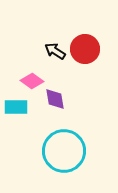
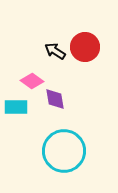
red circle: moved 2 px up
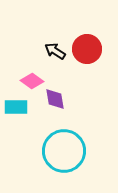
red circle: moved 2 px right, 2 px down
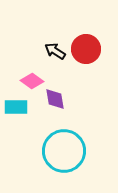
red circle: moved 1 px left
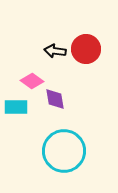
black arrow: rotated 25 degrees counterclockwise
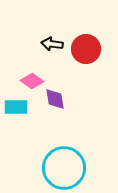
black arrow: moved 3 px left, 7 px up
cyan circle: moved 17 px down
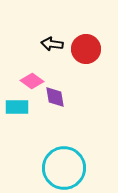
purple diamond: moved 2 px up
cyan rectangle: moved 1 px right
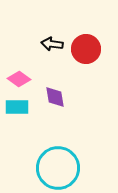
pink diamond: moved 13 px left, 2 px up
cyan circle: moved 6 px left
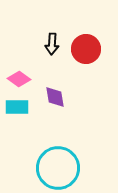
black arrow: rotated 95 degrees counterclockwise
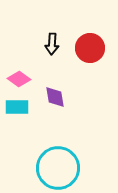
red circle: moved 4 px right, 1 px up
